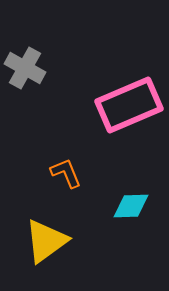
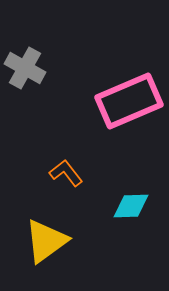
pink rectangle: moved 4 px up
orange L-shape: rotated 16 degrees counterclockwise
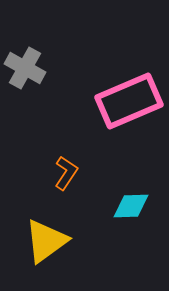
orange L-shape: rotated 72 degrees clockwise
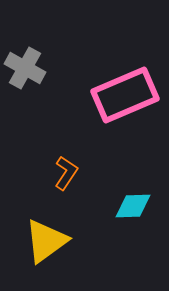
pink rectangle: moved 4 px left, 6 px up
cyan diamond: moved 2 px right
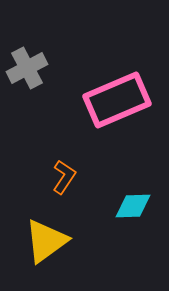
gray cross: moved 2 px right; rotated 33 degrees clockwise
pink rectangle: moved 8 px left, 5 px down
orange L-shape: moved 2 px left, 4 px down
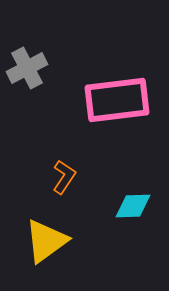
pink rectangle: rotated 16 degrees clockwise
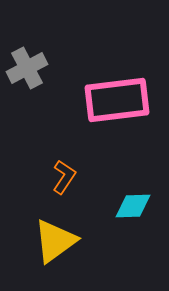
yellow triangle: moved 9 px right
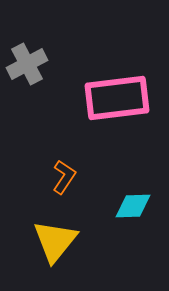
gray cross: moved 4 px up
pink rectangle: moved 2 px up
yellow triangle: rotated 15 degrees counterclockwise
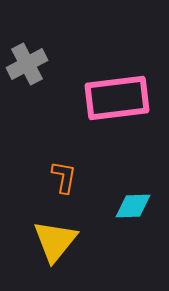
orange L-shape: rotated 24 degrees counterclockwise
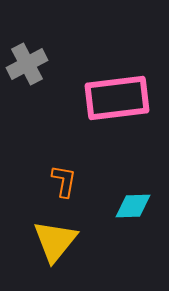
orange L-shape: moved 4 px down
